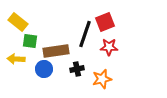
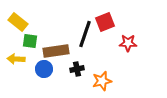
red star: moved 19 px right, 4 px up
orange star: moved 2 px down
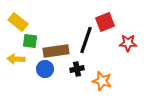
black line: moved 1 px right, 6 px down
blue circle: moved 1 px right
orange star: rotated 30 degrees clockwise
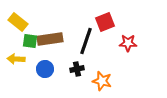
black line: moved 1 px down
brown rectangle: moved 6 px left, 12 px up
